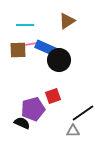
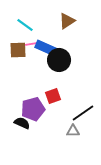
cyan line: rotated 36 degrees clockwise
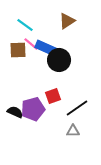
pink line: rotated 49 degrees clockwise
black line: moved 6 px left, 5 px up
black semicircle: moved 7 px left, 11 px up
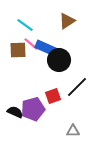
black line: moved 21 px up; rotated 10 degrees counterclockwise
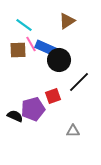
cyan line: moved 1 px left
pink line: rotated 21 degrees clockwise
black line: moved 2 px right, 5 px up
black semicircle: moved 4 px down
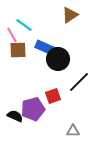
brown triangle: moved 3 px right, 6 px up
pink line: moved 19 px left, 9 px up
black circle: moved 1 px left, 1 px up
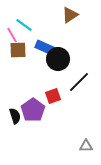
purple pentagon: moved 1 px down; rotated 20 degrees counterclockwise
black semicircle: rotated 49 degrees clockwise
gray triangle: moved 13 px right, 15 px down
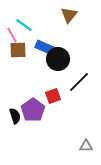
brown triangle: moved 1 px left; rotated 18 degrees counterclockwise
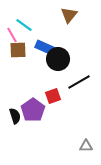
black line: rotated 15 degrees clockwise
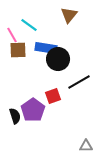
cyan line: moved 5 px right
blue rectangle: rotated 15 degrees counterclockwise
